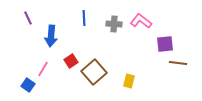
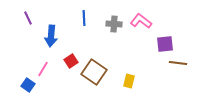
brown square: rotated 15 degrees counterclockwise
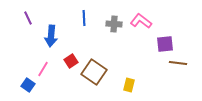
yellow rectangle: moved 4 px down
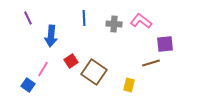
brown line: moved 27 px left; rotated 24 degrees counterclockwise
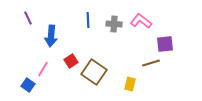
blue line: moved 4 px right, 2 px down
yellow rectangle: moved 1 px right, 1 px up
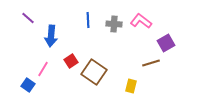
purple line: rotated 24 degrees counterclockwise
purple square: moved 1 px right, 1 px up; rotated 24 degrees counterclockwise
yellow rectangle: moved 1 px right, 2 px down
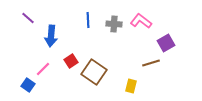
pink line: rotated 14 degrees clockwise
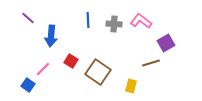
red square: rotated 24 degrees counterclockwise
brown square: moved 4 px right
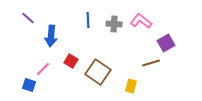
blue square: moved 1 px right; rotated 16 degrees counterclockwise
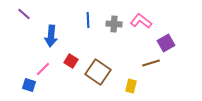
purple line: moved 4 px left, 4 px up
